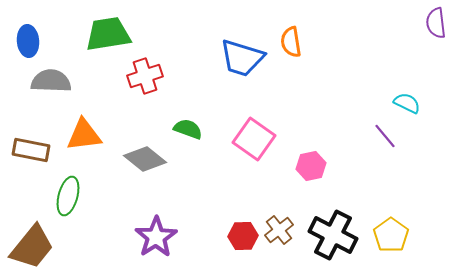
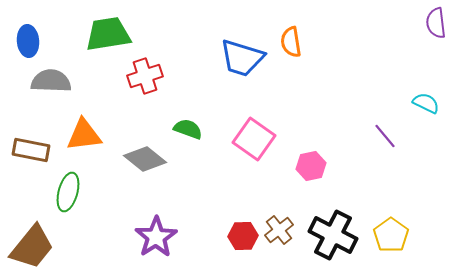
cyan semicircle: moved 19 px right
green ellipse: moved 4 px up
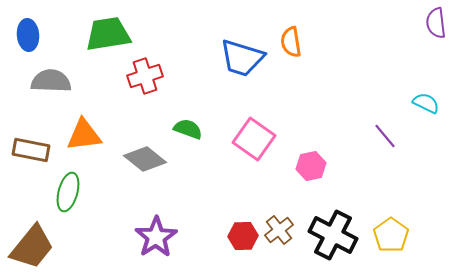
blue ellipse: moved 6 px up
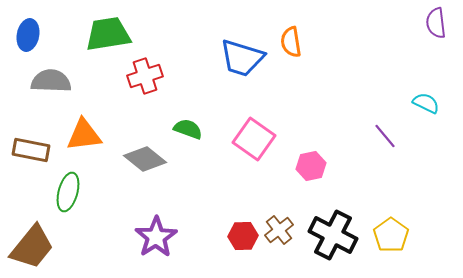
blue ellipse: rotated 16 degrees clockwise
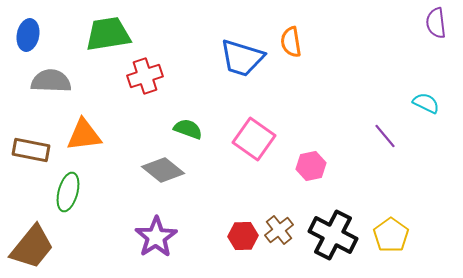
gray diamond: moved 18 px right, 11 px down
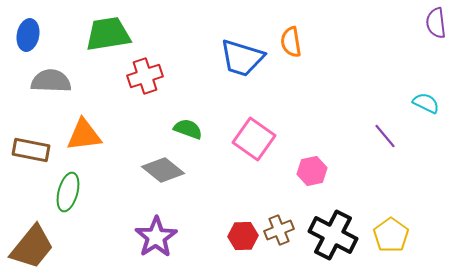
pink hexagon: moved 1 px right, 5 px down
brown cross: rotated 16 degrees clockwise
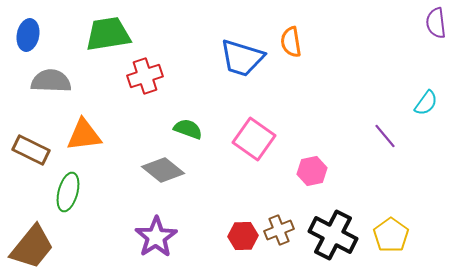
cyan semicircle: rotated 100 degrees clockwise
brown rectangle: rotated 15 degrees clockwise
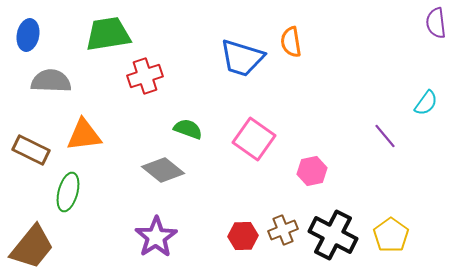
brown cross: moved 4 px right
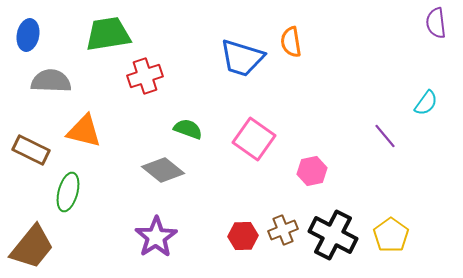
orange triangle: moved 4 px up; rotated 21 degrees clockwise
